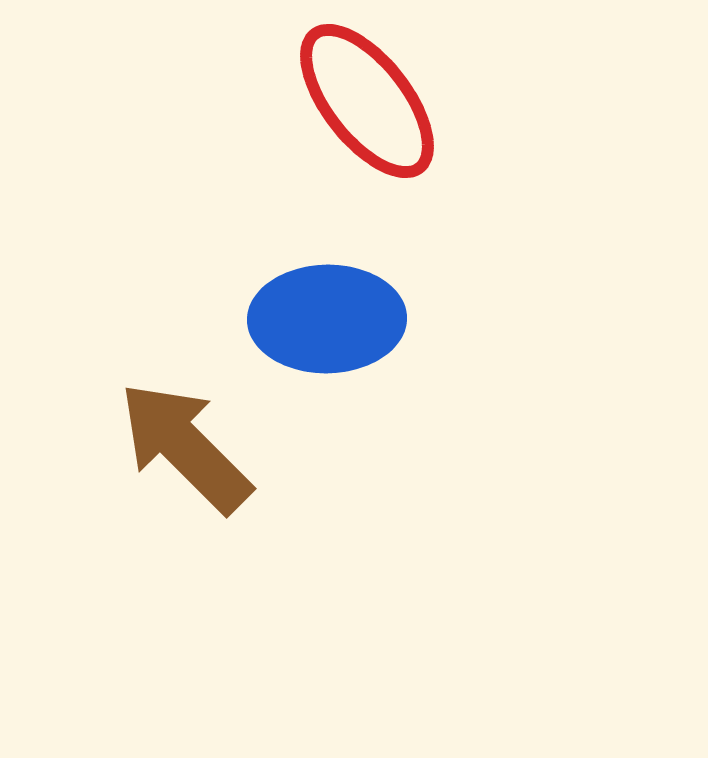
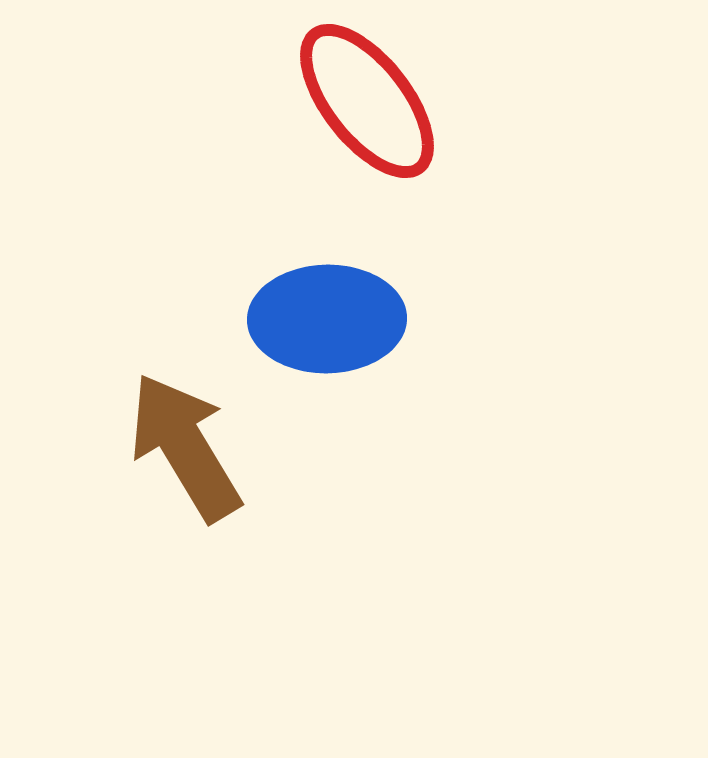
brown arrow: rotated 14 degrees clockwise
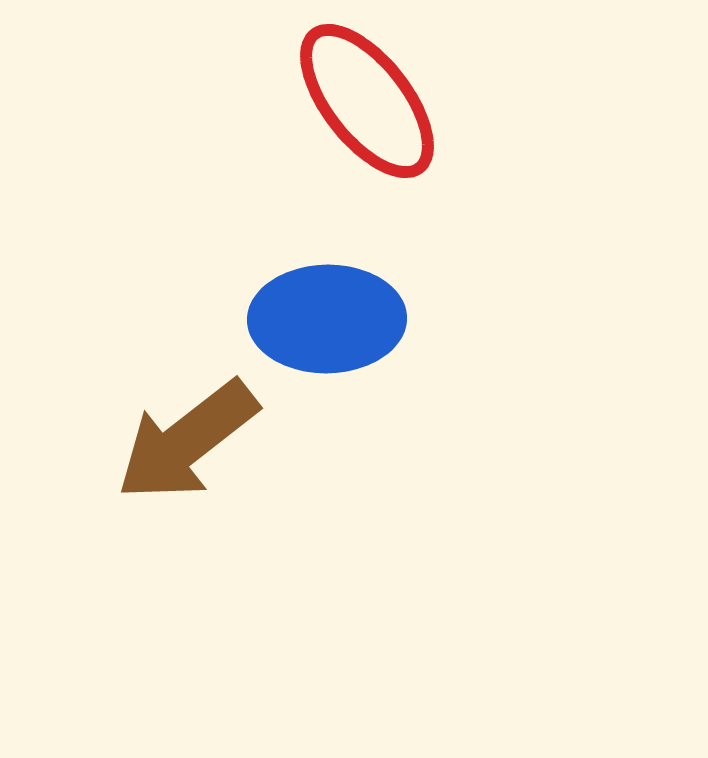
brown arrow: moved 2 px right, 6 px up; rotated 97 degrees counterclockwise
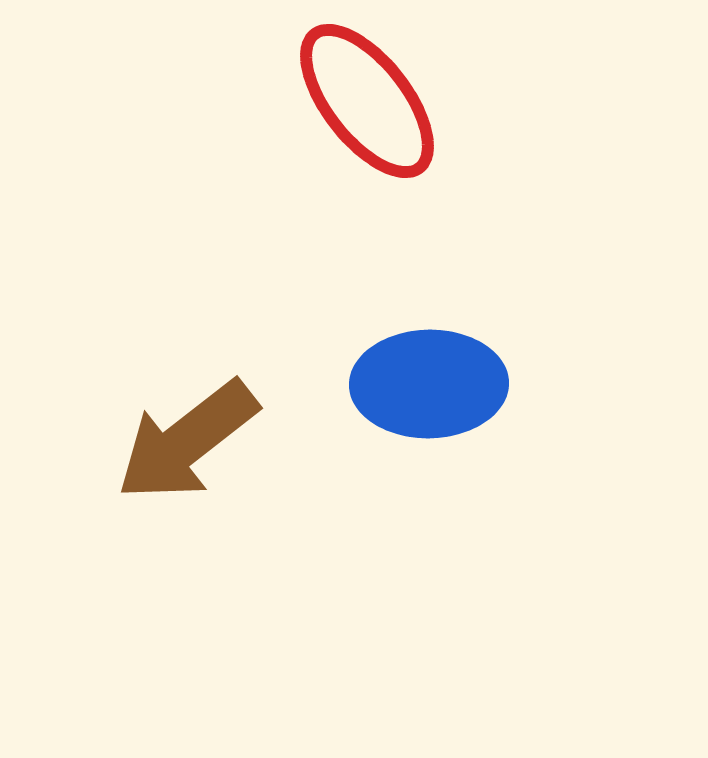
blue ellipse: moved 102 px right, 65 px down
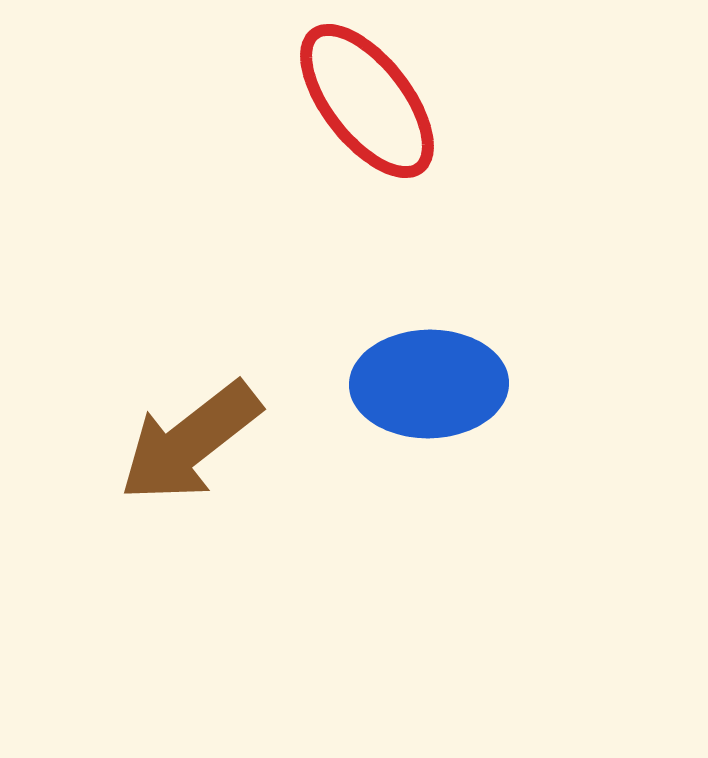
brown arrow: moved 3 px right, 1 px down
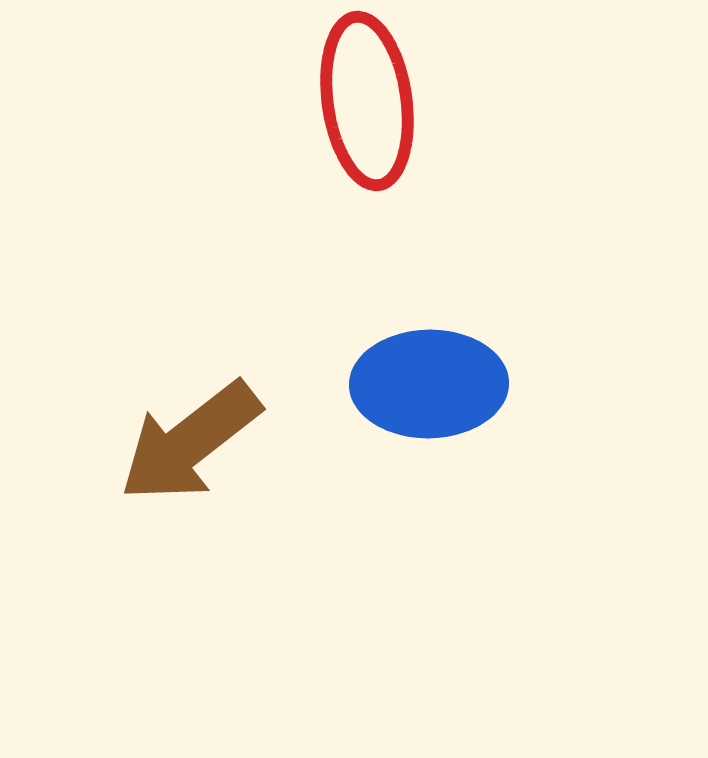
red ellipse: rotated 30 degrees clockwise
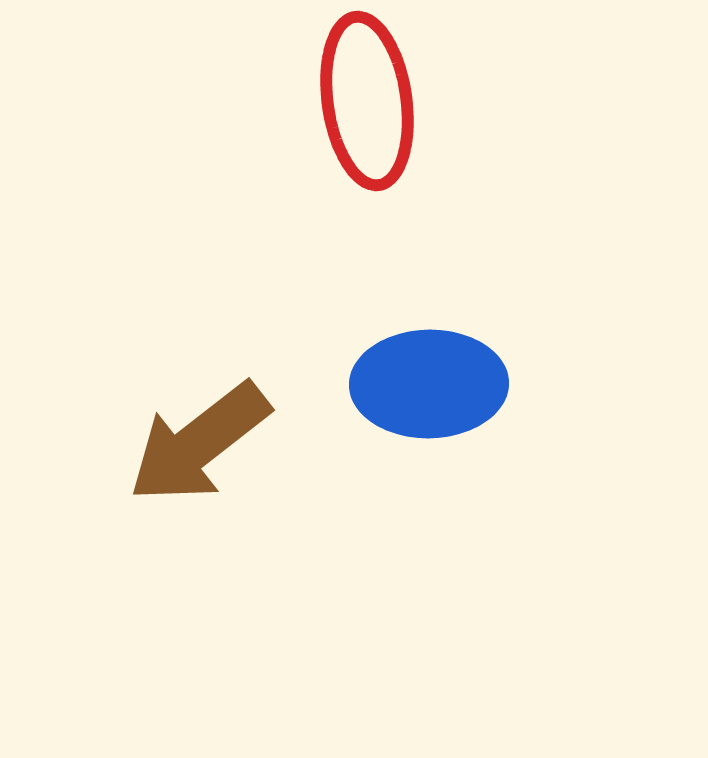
brown arrow: moved 9 px right, 1 px down
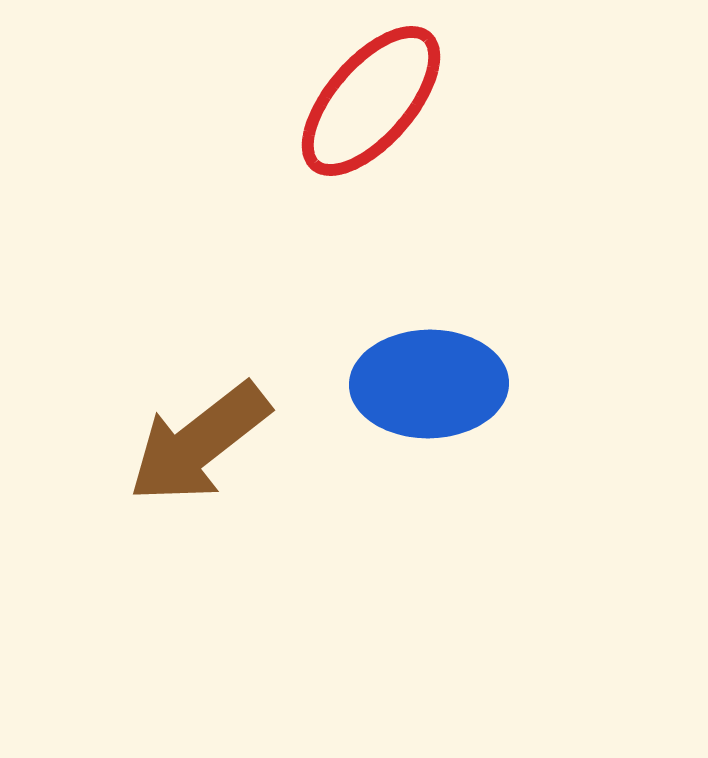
red ellipse: moved 4 px right; rotated 49 degrees clockwise
